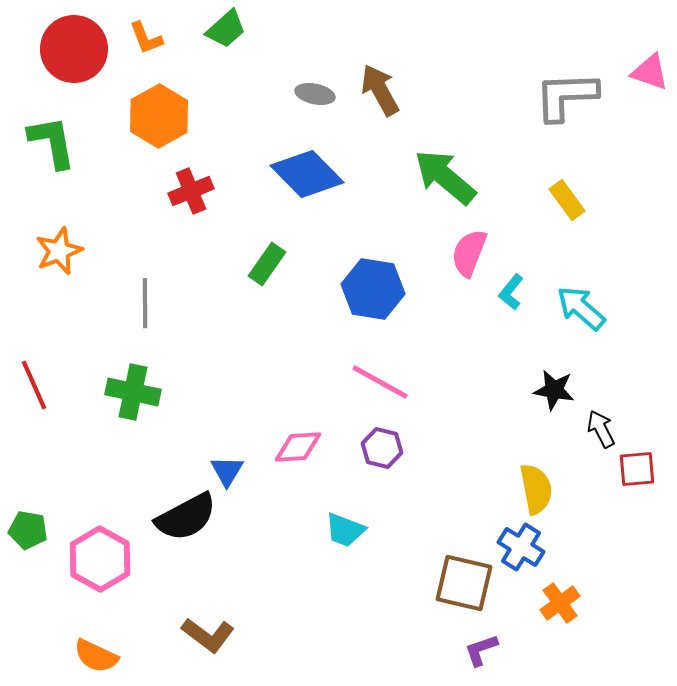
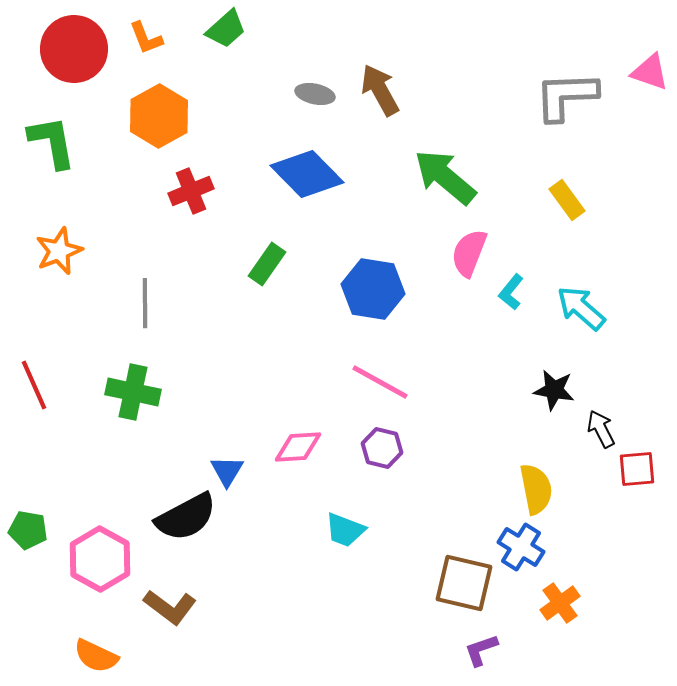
brown L-shape: moved 38 px left, 28 px up
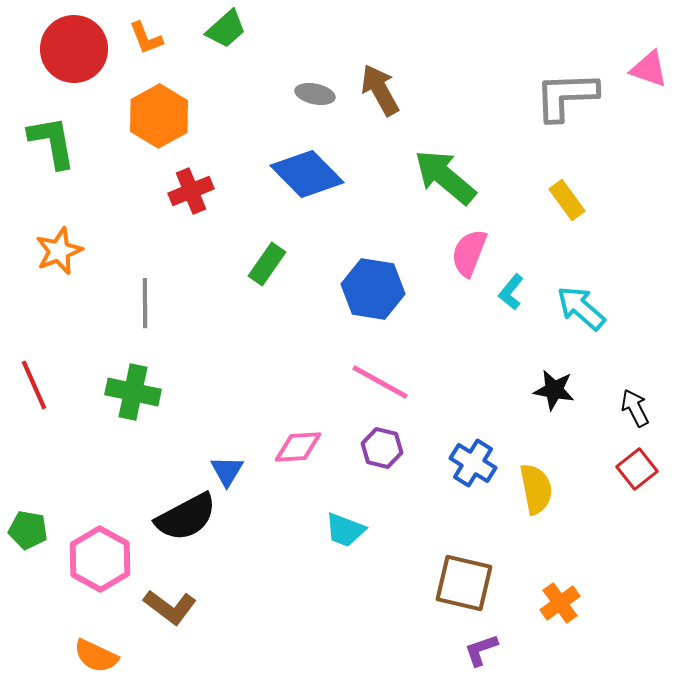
pink triangle: moved 1 px left, 3 px up
black arrow: moved 34 px right, 21 px up
red square: rotated 33 degrees counterclockwise
blue cross: moved 48 px left, 84 px up
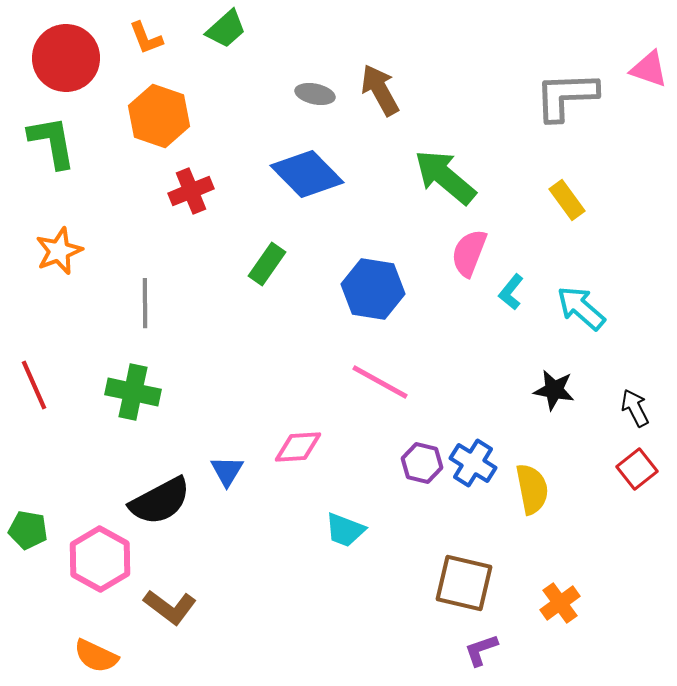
red circle: moved 8 px left, 9 px down
orange hexagon: rotated 12 degrees counterclockwise
purple hexagon: moved 40 px right, 15 px down
yellow semicircle: moved 4 px left
black semicircle: moved 26 px left, 16 px up
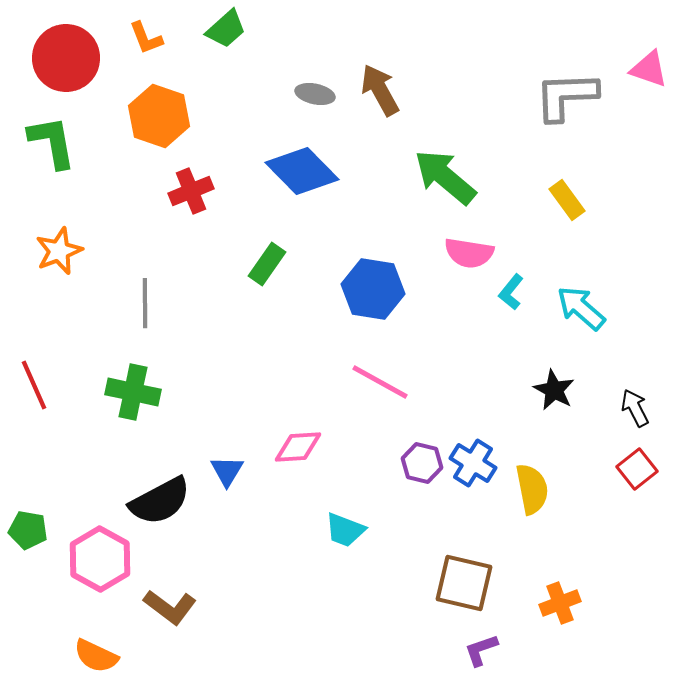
blue diamond: moved 5 px left, 3 px up
pink semicircle: rotated 102 degrees counterclockwise
black star: rotated 18 degrees clockwise
orange cross: rotated 15 degrees clockwise
